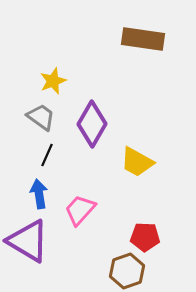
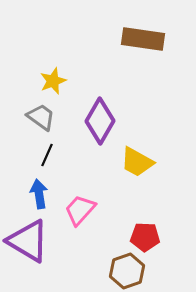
purple diamond: moved 8 px right, 3 px up
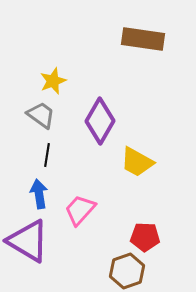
gray trapezoid: moved 2 px up
black line: rotated 15 degrees counterclockwise
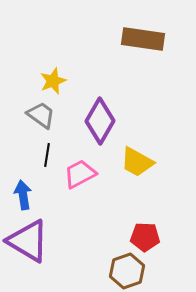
blue arrow: moved 16 px left, 1 px down
pink trapezoid: moved 36 px up; rotated 20 degrees clockwise
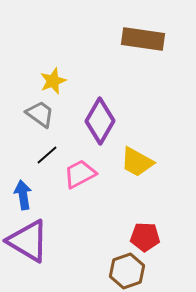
gray trapezoid: moved 1 px left, 1 px up
black line: rotated 40 degrees clockwise
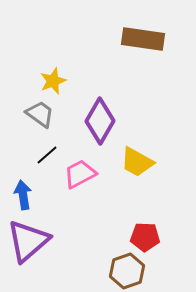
purple triangle: rotated 48 degrees clockwise
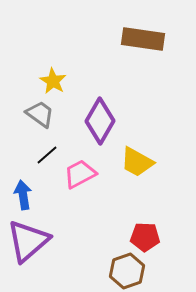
yellow star: rotated 20 degrees counterclockwise
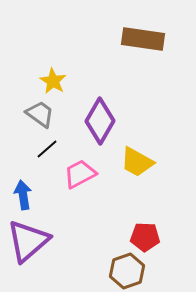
black line: moved 6 px up
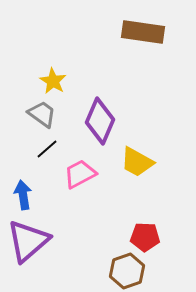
brown rectangle: moved 7 px up
gray trapezoid: moved 2 px right
purple diamond: rotated 6 degrees counterclockwise
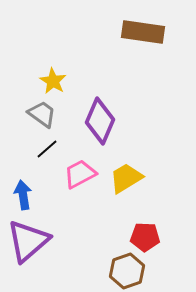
yellow trapezoid: moved 11 px left, 16 px down; rotated 120 degrees clockwise
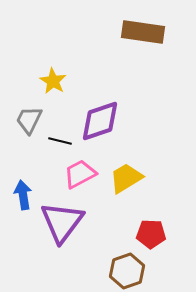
gray trapezoid: moved 13 px left, 6 px down; rotated 100 degrees counterclockwise
purple diamond: rotated 48 degrees clockwise
black line: moved 13 px right, 8 px up; rotated 55 degrees clockwise
red pentagon: moved 6 px right, 3 px up
purple triangle: moved 34 px right, 19 px up; rotated 12 degrees counterclockwise
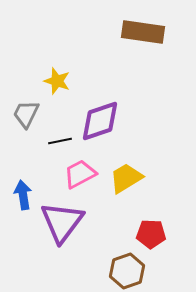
yellow star: moved 4 px right; rotated 12 degrees counterclockwise
gray trapezoid: moved 3 px left, 6 px up
black line: rotated 25 degrees counterclockwise
